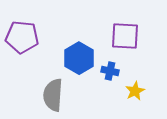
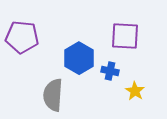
yellow star: rotated 12 degrees counterclockwise
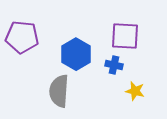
blue hexagon: moved 3 px left, 4 px up
blue cross: moved 4 px right, 6 px up
yellow star: rotated 18 degrees counterclockwise
gray semicircle: moved 6 px right, 4 px up
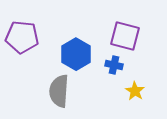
purple square: rotated 12 degrees clockwise
yellow star: rotated 18 degrees clockwise
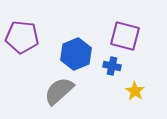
blue hexagon: rotated 8 degrees clockwise
blue cross: moved 2 px left, 1 px down
gray semicircle: rotated 44 degrees clockwise
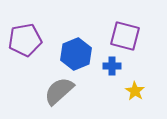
purple pentagon: moved 3 px right, 3 px down; rotated 16 degrees counterclockwise
blue cross: rotated 12 degrees counterclockwise
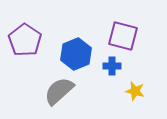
purple square: moved 2 px left
purple pentagon: rotated 28 degrees counterclockwise
yellow star: rotated 18 degrees counterclockwise
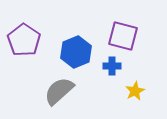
purple pentagon: moved 1 px left
blue hexagon: moved 2 px up
yellow star: rotated 30 degrees clockwise
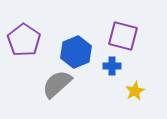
gray semicircle: moved 2 px left, 7 px up
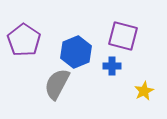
gray semicircle: rotated 20 degrees counterclockwise
yellow star: moved 9 px right
